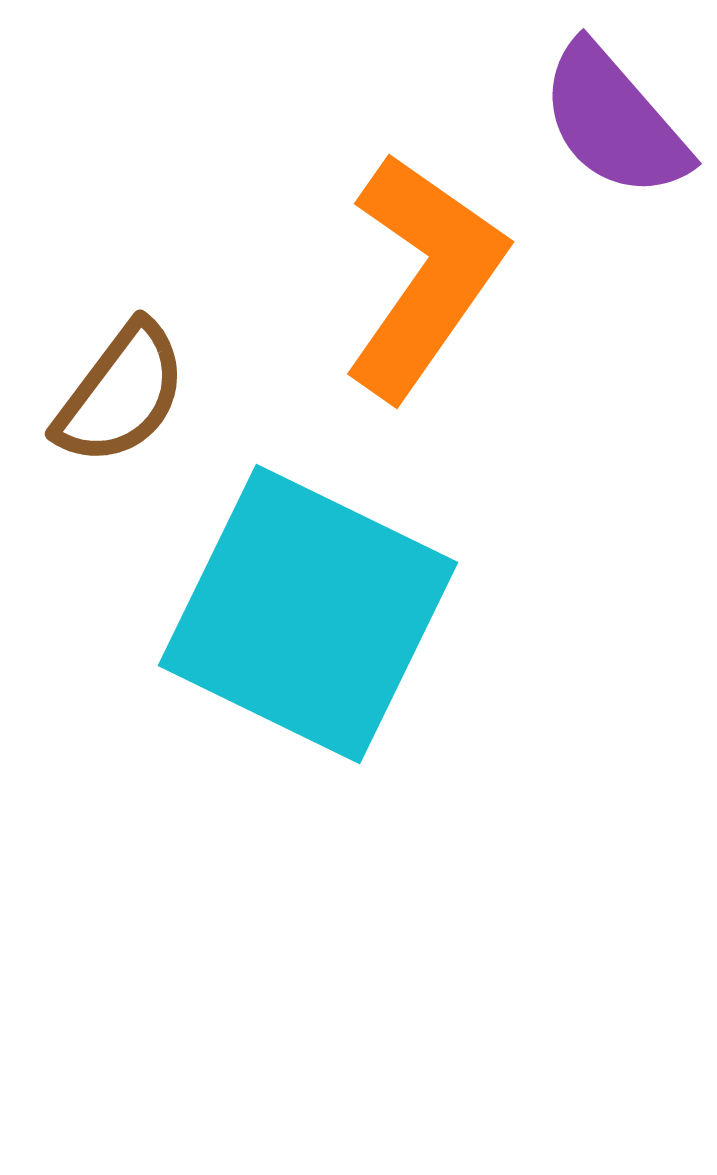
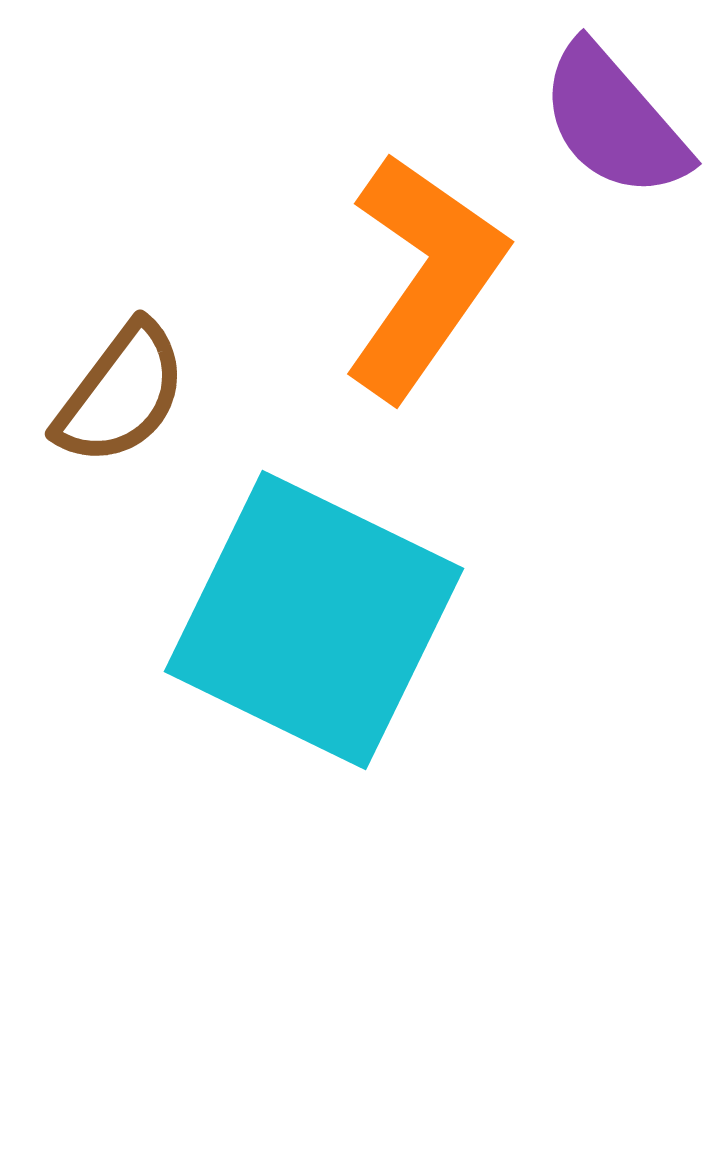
cyan square: moved 6 px right, 6 px down
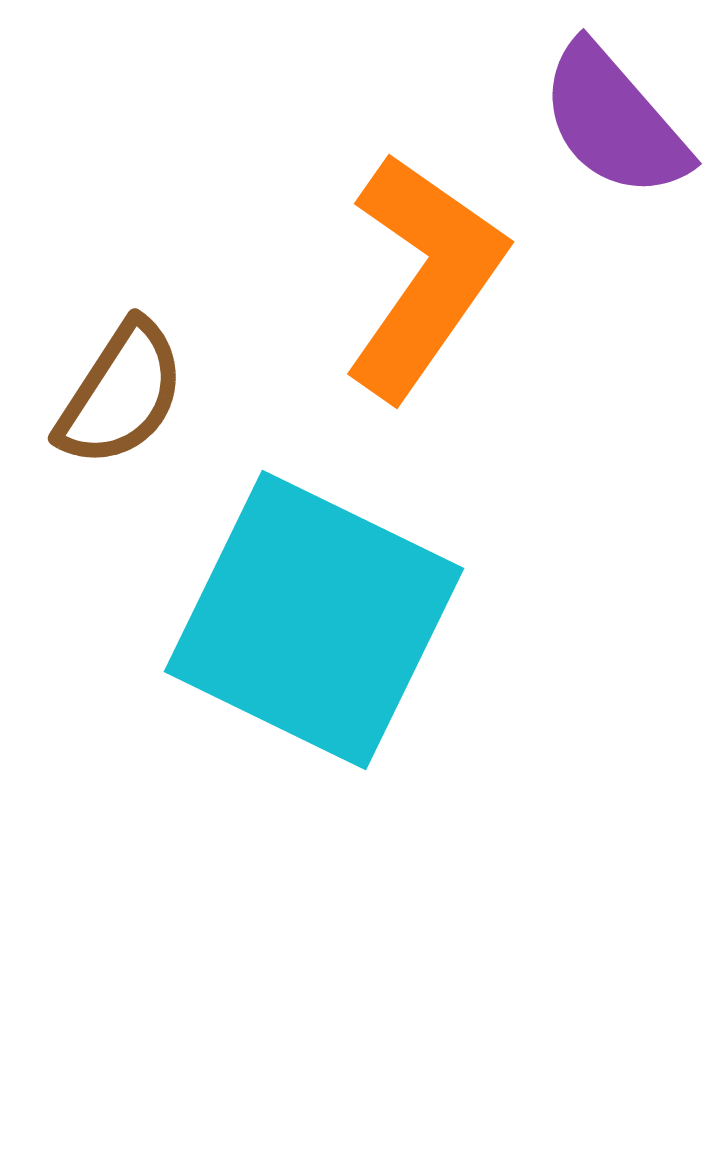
brown semicircle: rotated 4 degrees counterclockwise
